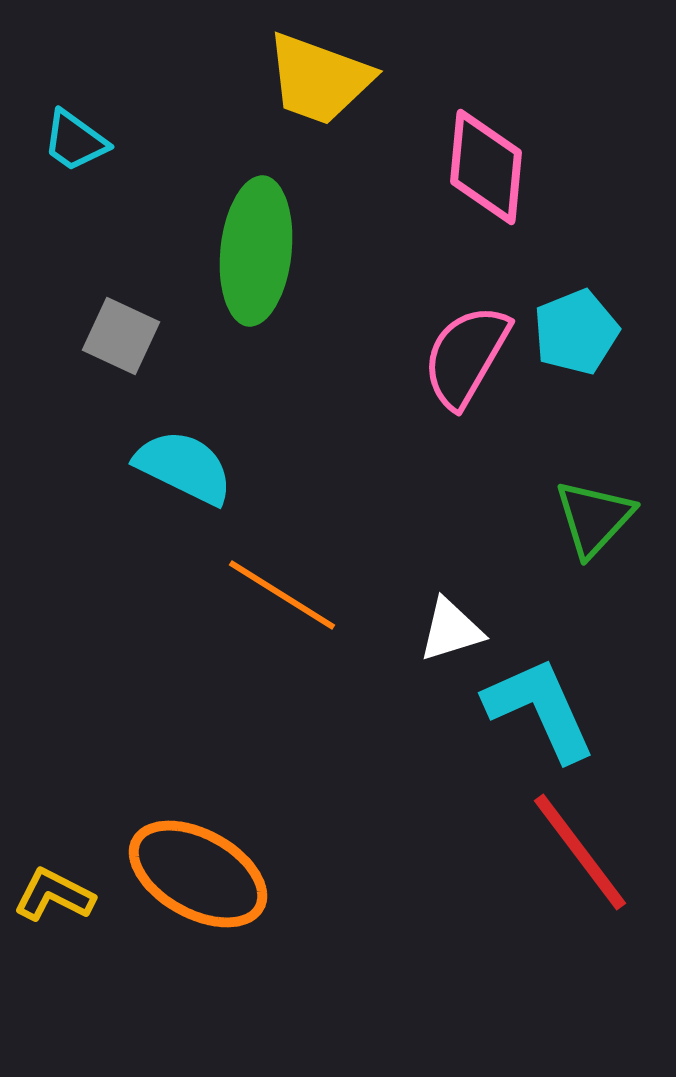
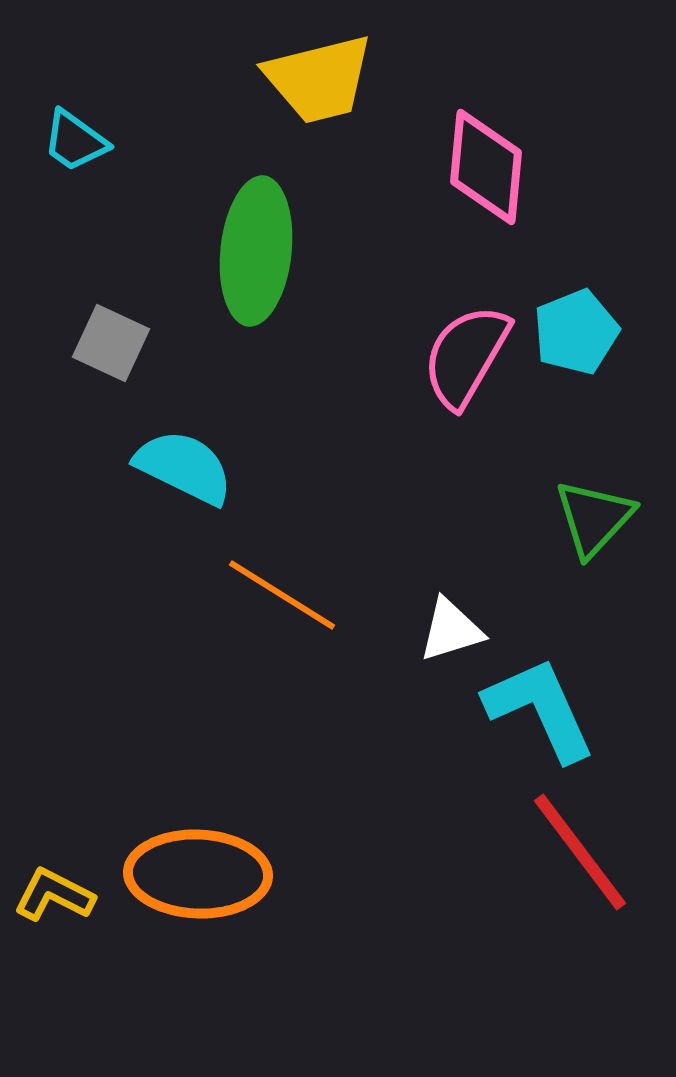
yellow trapezoid: rotated 34 degrees counterclockwise
gray square: moved 10 px left, 7 px down
orange ellipse: rotated 27 degrees counterclockwise
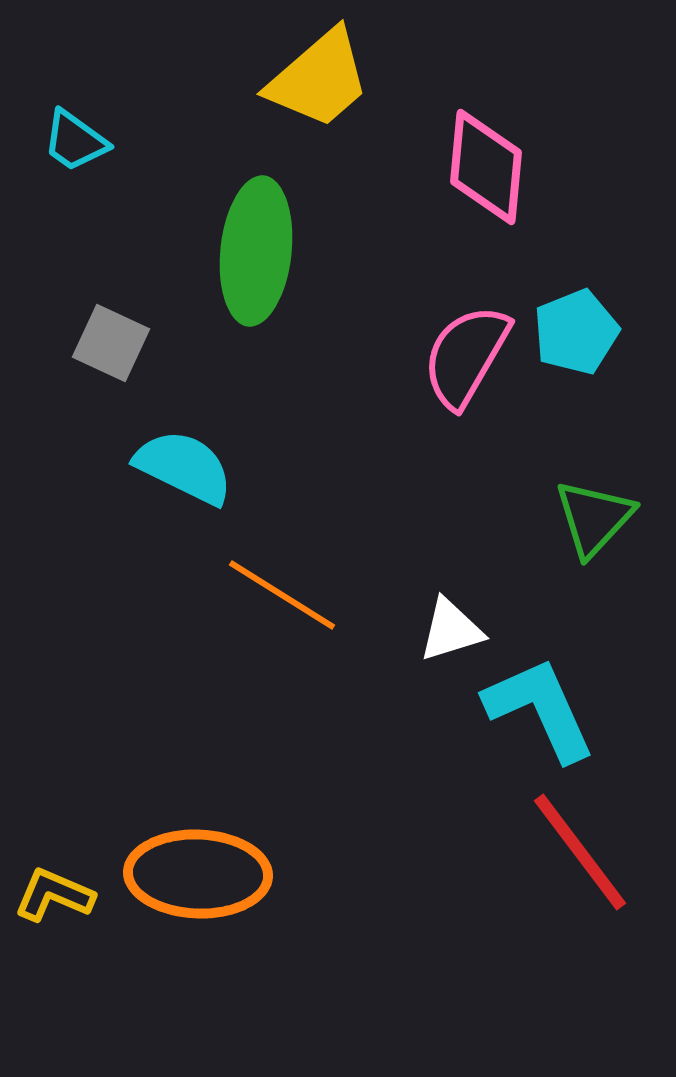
yellow trapezoid: rotated 27 degrees counterclockwise
yellow L-shape: rotated 4 degrees counterclockwise
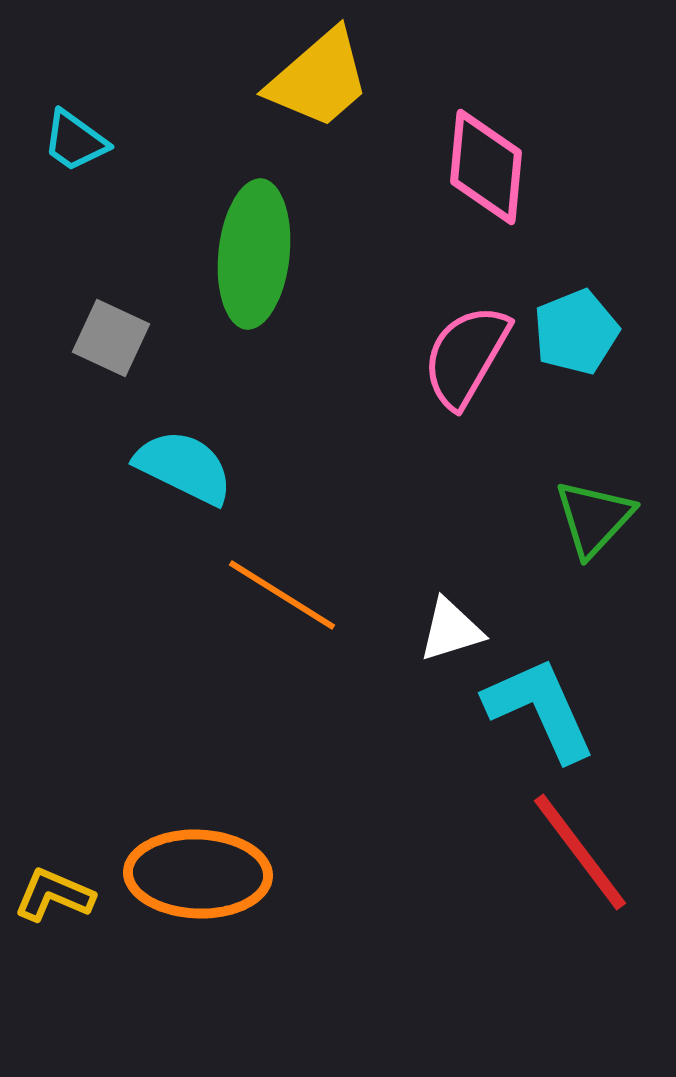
green ellipse: moved 2 px left, 3 px down
gray square: moved 5 px up
